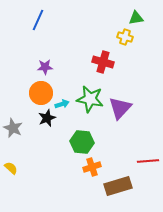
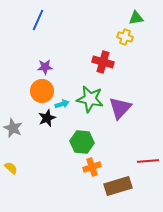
orange circle: moved 1 px right, 2 px up
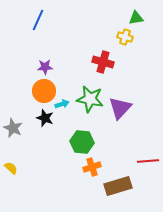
orange circle: moved 2 px right
black star: moved 2 px left; rotated 30 degrees counterclockwise
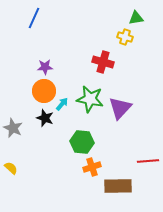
blue line: moved 4 px left, 2 px up
cyan arrow: rotated 32 degrees counterclockwise
brown rectangle: rotated 16 degrees clockwise
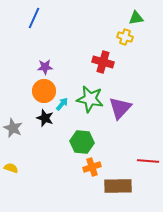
red line: rotated 10 degrees clockwise
yellow semicircle: rotated 24 degrees counterclockwise
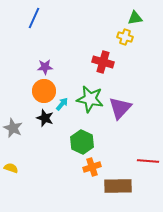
green triangle: moved 1 px left
green hexagon: rotated 20 degrees clockwise
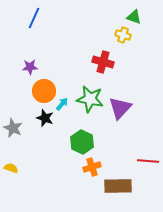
green triangle: moved 1 px left, 1 px up; rotated 28 degrees clockwise
yellow cross: moved 2 px left, 2 px up
purple star: moved 15 px left
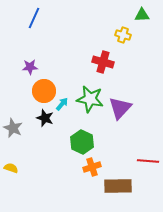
green triangle: moved 8 px right, 2 px up; rotated 21 degrees counterclockwise
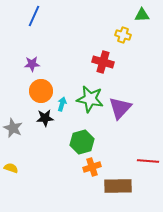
blue line: moved 2 px up
purple star: moved 2 px right, 3 px up
orange circle: moved 3 px left
cyan arrow: rotated 24 degrees counterclockwise
black star: rotated 24 degrees counterclockwise
green hexagon: rotated 20 degrees clockwise
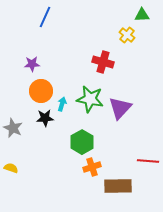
blue line: moved 11 px right, 1 px down
yellow cross: moved 4 px right; rotated 21 degrees clockwise
green hexagon: rotated 15 degrees counterclockwise
